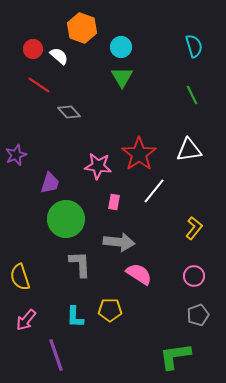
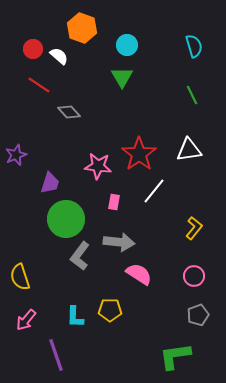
cyan circle: moved 6 px right, 2 px up
gray L-shape: moved 8 px up; rotated 140 degrees counterclockwise
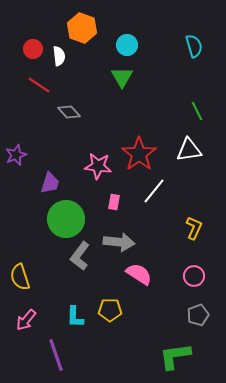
white semicircle: rotated 42 degrees clockwise
green line: moved 5 px right, 16 px down
yellow L-shape: rotated 15 degrees counterclockwise
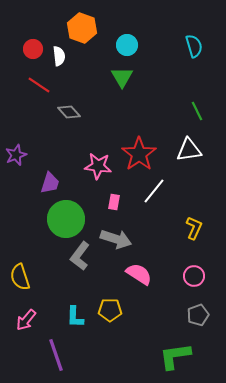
gray arrow: moved 3 px left, 3 px up; rotated 12 degrees clockwise
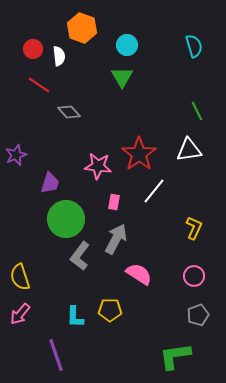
gray arrow: rotated 80 degrees counterclockwise
pink arrow: moved 6 px left, 6 px up
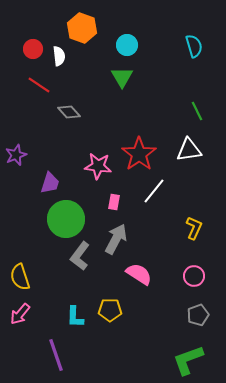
green L-shape: moved 13 px right, 4 px down; rotated 12 degrees counterclockwise
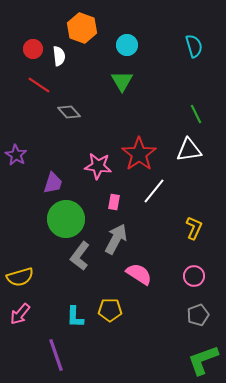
green triangle: moved 4 px down
green line: moved 1 px left, 3 px down
purple star: rotated 20 degrees counterclockwise
purple trapezoid: moved 3 px right
yellow semicircle: rotated 88 degrees counterclockwise
green L-shape: moved 15 px right
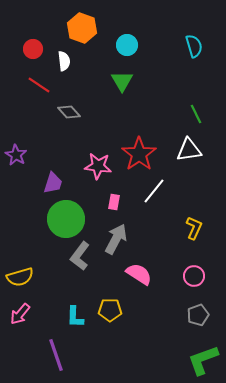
white semicircle: moved 5 px right, 5 px down
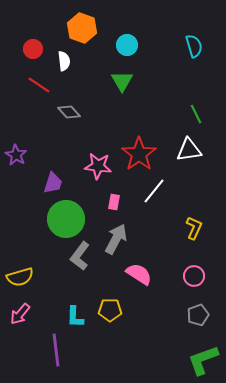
purple line: moved 5 px up; rotated 12 degrees clockwise
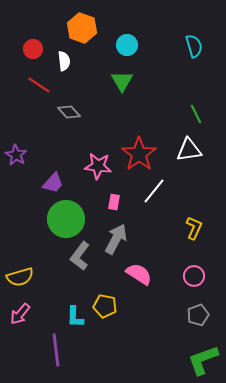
purple trapezoid: rotated 25 degrees clockwise
yellow pentagon: moved 5 px left, 4 px up; rotated 10 degrees clockwise
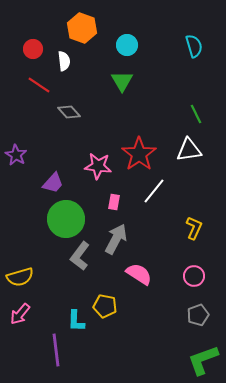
cyan L-shape: moved 1 px right, 4 px down
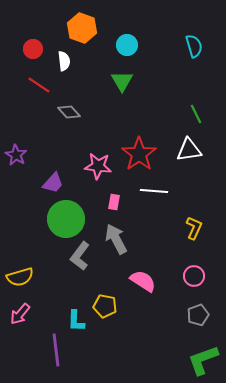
white line: rotated 56 degrees clockwise
gray arrow: rotated 56 degrees counterclockwise
pink semicircle: moved 4 px right, 7 px down
